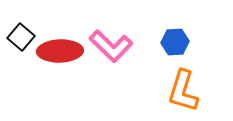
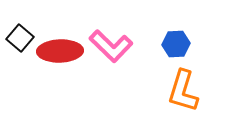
black square: moved 1 px left, 1 px down
blue hexagon: moved 1 px right, 2 px down
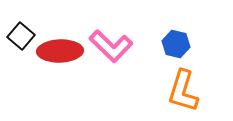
black square: moved 1 px right, 2 px up
blue hexagon: rotated 16 degrees clockwise
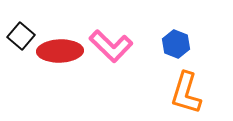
blue hexagon: rotated 8 degrees clockwise
orange L-shape: moved 3 px right, 2 px down
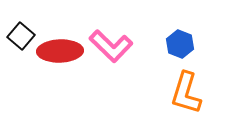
blue hexagon: moved 4 px right
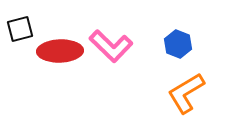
black square: moved 1 px left, 7 px up; rotated 36 degrees clockwise
blue hexagon: moved 2 px left
orange L-shape: rotated 42 degrees clockwise
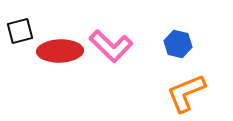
black square: moved 2 px down
blue hexagon: rotated 8 degrees counterclockwise
orange L-shape: rotated 9 degrees clockwise
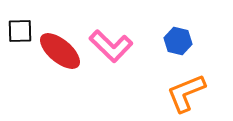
black square: rotated 12 degrees clockwise
blue hexagon: moved 3 px up
red ellipse: rotated 42 degrees clockwise
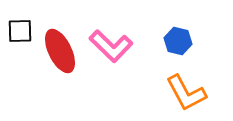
red ellipse: rotated 24 degrees clockwise
orange L-shape: rotated 96 degrees counterclockwise
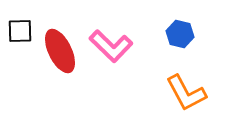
blue hexagon: moved 2 px right, 7 px up
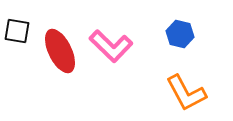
black square: moved 3 px left; rotated 12 degrees clockwise
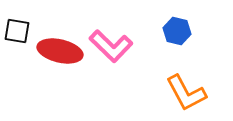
blue hexagon: moved 3 px left, 3 px up
red ellipse: rotated 51 degrees counterclockwise
